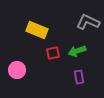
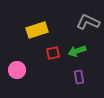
yellow rectangle: rotated 40 degrees counterclockwise
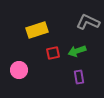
pink circle: moved 2 px right
